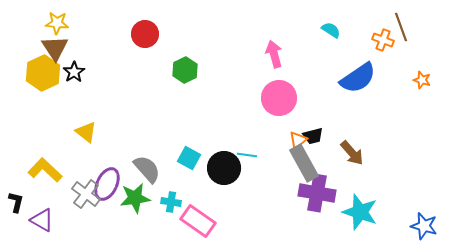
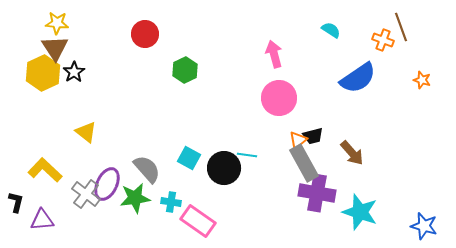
purple triangle: rotated 35 degrees counterclockwise
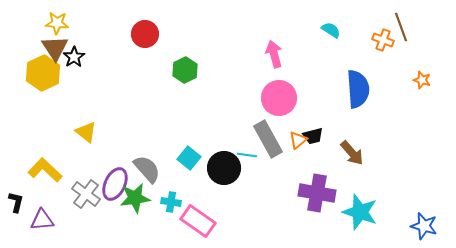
black star: moved 15 px up
blue semicircle: moved 11 px down; rotated 60 degrees counterclockwise
cyan square: rotated 10 degrees clockwise
gray rectangle: moved 36 px left, 24 px up
purple ellipse: moved 8 px right
